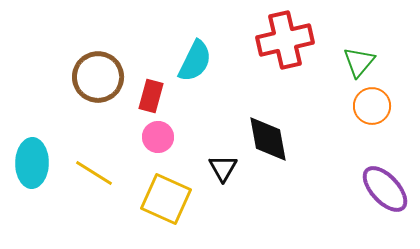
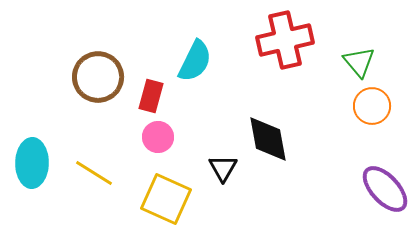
green triangle: rotated 20 degrees counterclockwise
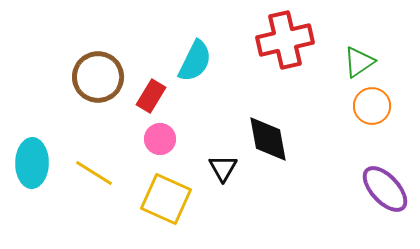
green triangle: rotated 36 degrees clockwise
red rectangle: rotated 16 degrees clockwise
pink circle: moved 2 px right, 2 px down
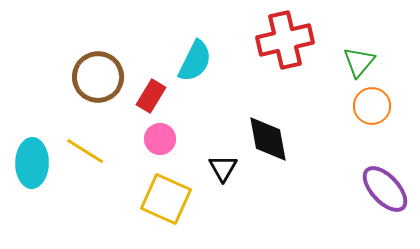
green triangle: rotated 16 degrees counterclockwise
yellow line: moved 9 px left, 22 px up
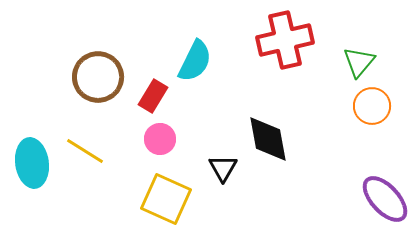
red rectangle: moved 2 px right
cyan ellipse: rotated 9 degrees counterclockwise
purple ellipse: moved 10 px down
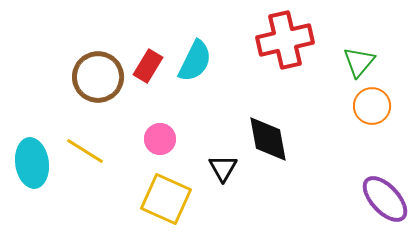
red rectangle: moved 5 px left, 30 px up
